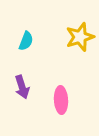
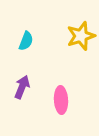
yellow star: moved 1 px right, 1 px up
purple arrow: rotated 140 degrees counterclockwise
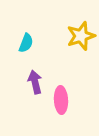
cyan semicircle: moved 2 px down
purple arrow: moved 13 px right, 5 px up; rotated 35 degrees counterclockwise
